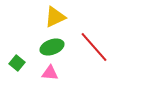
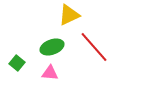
yellow triangle: moved 14 px right, 2 px up
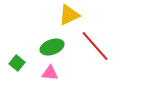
red line: moved 1 px right, 1 px up
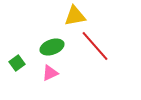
yellow triangle: moved 6 px right, 1 px down; rotated 15 degrees clockwise
green square: rotated 14 degrees clockwise
pink triangle: rotated 30 degrees counterclockwise
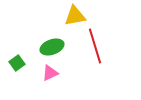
red line: rotated 24 degrees clockwise
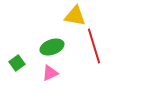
yellow triangle: rotated 20 degrees clockwise
red line: moved 1 px left
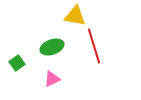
pink triangle: moved 2 px right, 6 px down
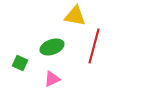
red line: rotated 32 degrees clockwise
green square: moved 3 px right; rotated 28 degrees counterclockwise
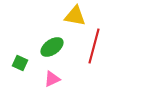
green ellipse: rotated 15 degrees counterclockwise
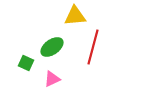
yellow triangle: rotated 15 degrees counterclockwise
red line: moved 1 px left, 1 px down
green square: moved 6 px right
